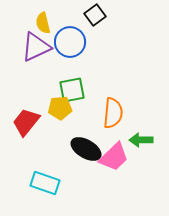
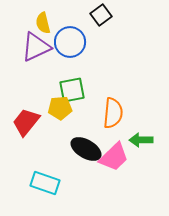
black square: moved 6 px right
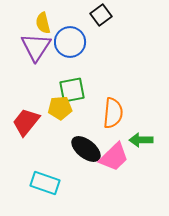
purple triangle: rotated 32 degrees counterclockwise
black ellipse: rotated 8 degrees clockwise
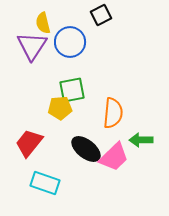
black square: rotated 10 degrees clockwise
purple triangle: moved 4 px left, 1 px up
red trapezoid: moved 3 px right, 21 px down
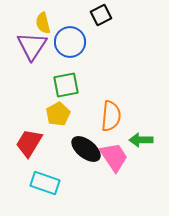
green square: moved 6 px left, 5 px up
yellow pentagon: moved 2 px left, 6 px down; rotated 25 degrees counterclockwise
orange semicircle: moved 2 px left, 3 px down
red trapezoid: rotated 8 degrees counterclockwise
pink trapezoid: rotated 80 degrees counterclockwise
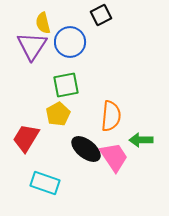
red trapezoid: moved 3 px left, 5 px up
